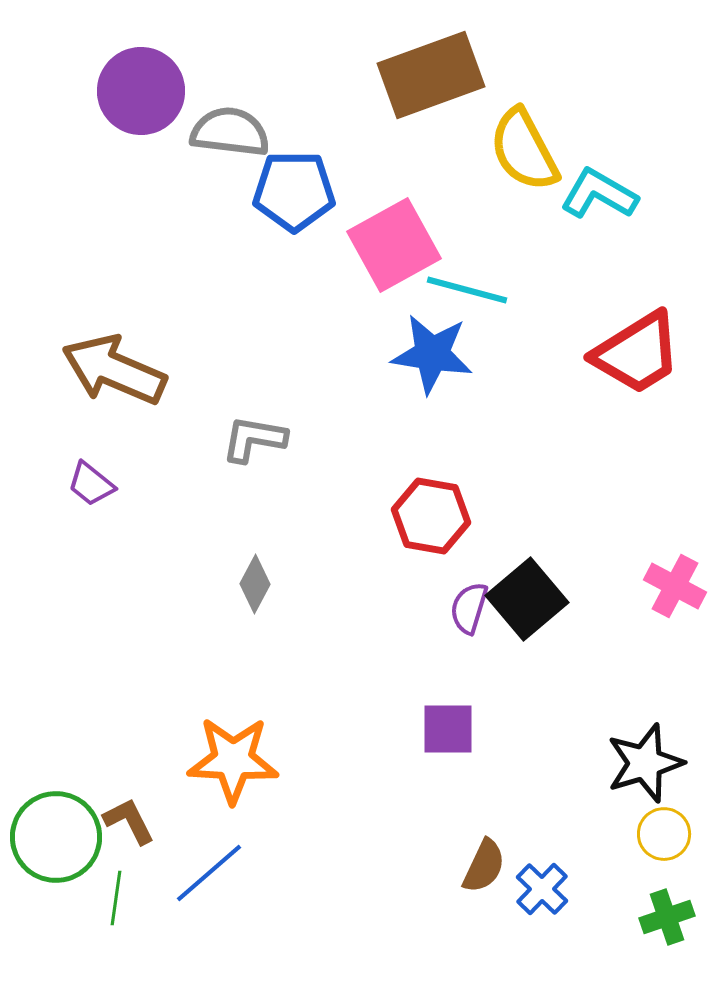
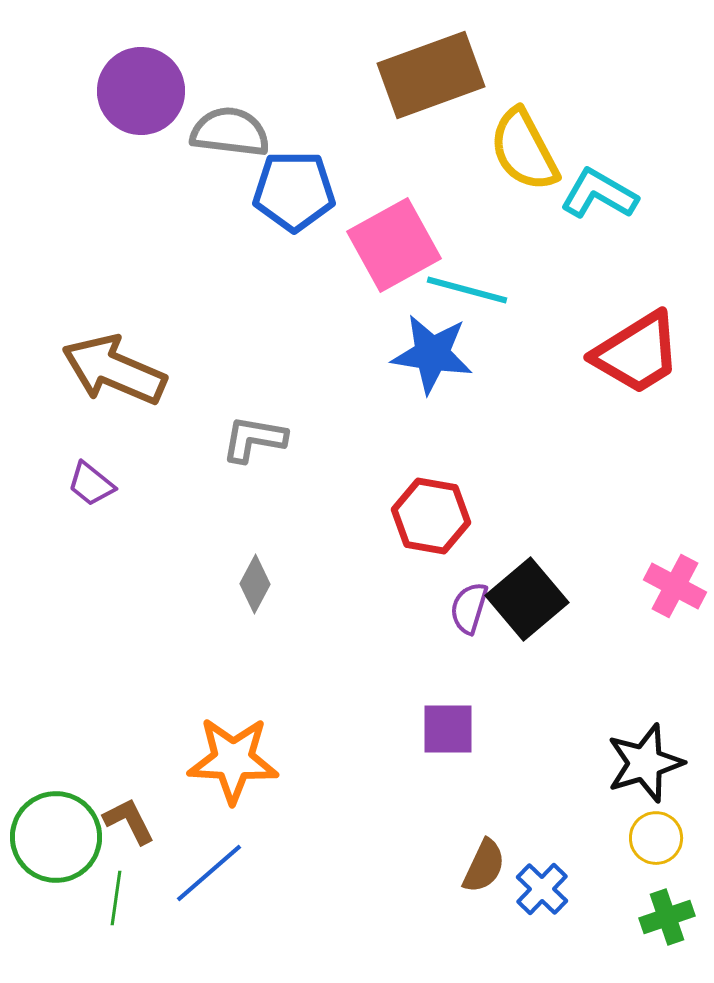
yellow circle: moved 8 px left, 4 px down
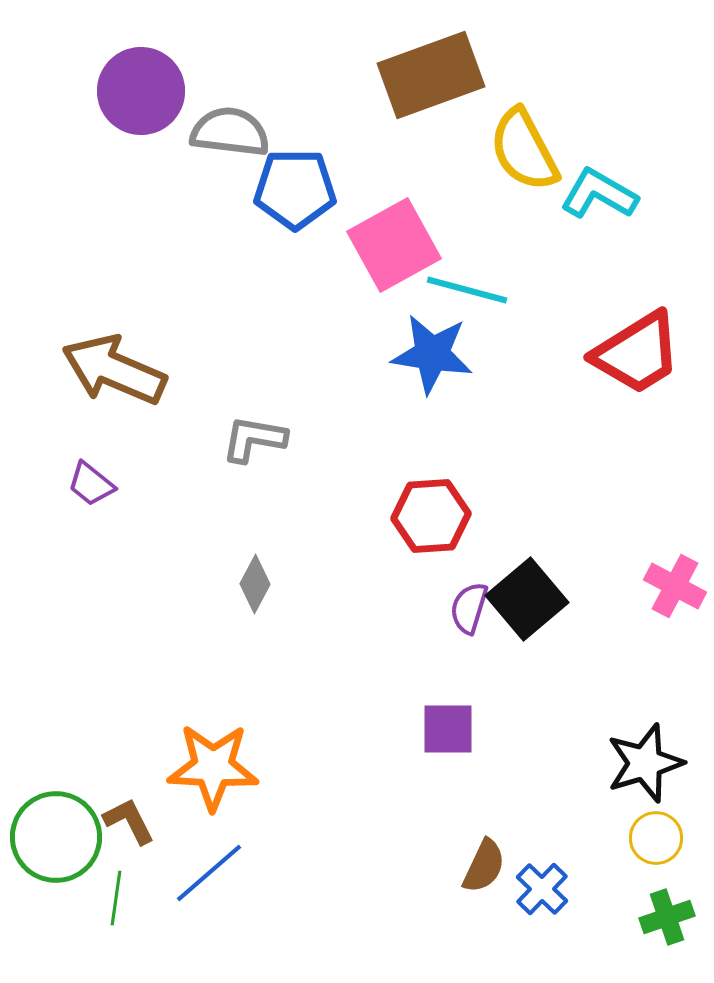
blue pentagon: moved 1 px right, 2 px up
red hexagon: rotated 14 degrees counterclockwise
orange star: moved 20 px left, 7 px down
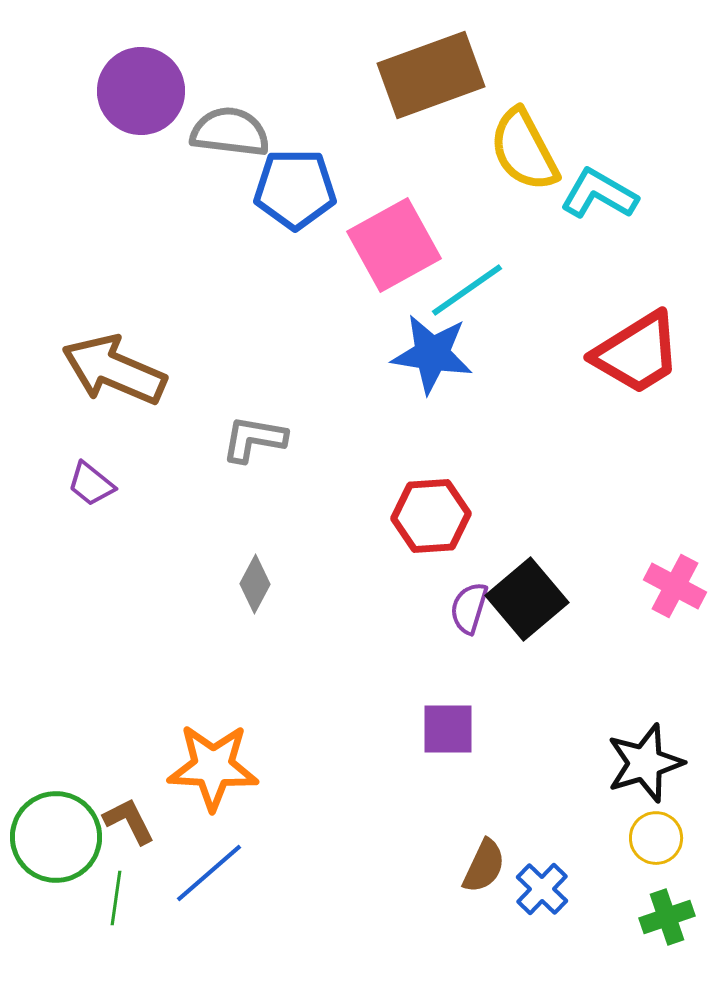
cyan line: rotated 50 degrees counterclockwise
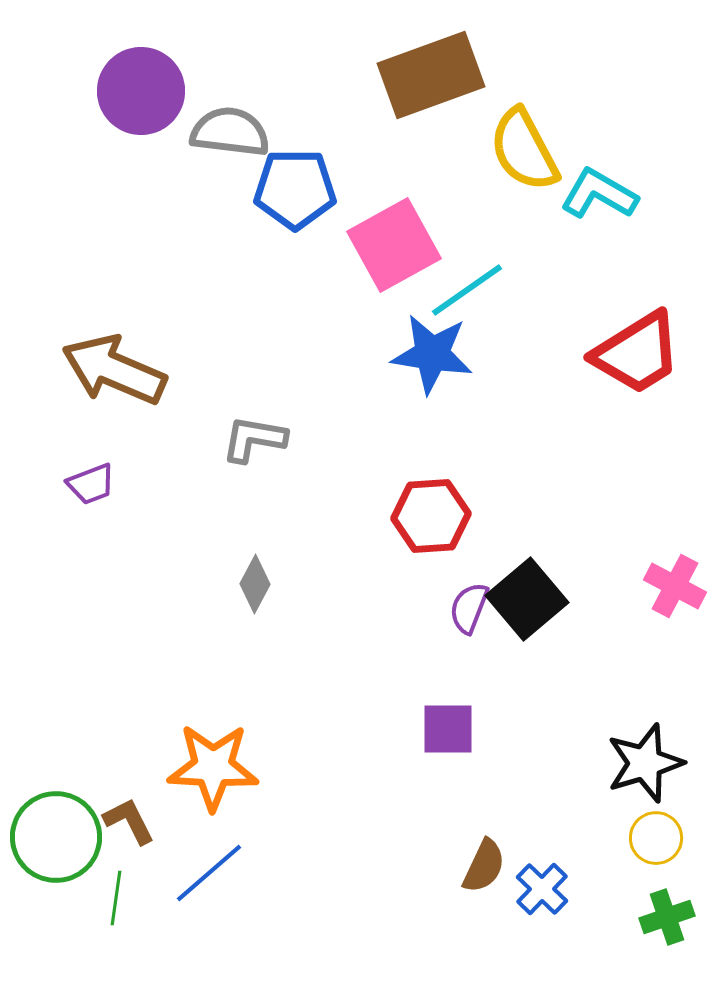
purple trapezoid: rotated 60 degrees counterclockwise
purple semicircle: rotated 4 degrees clockwise
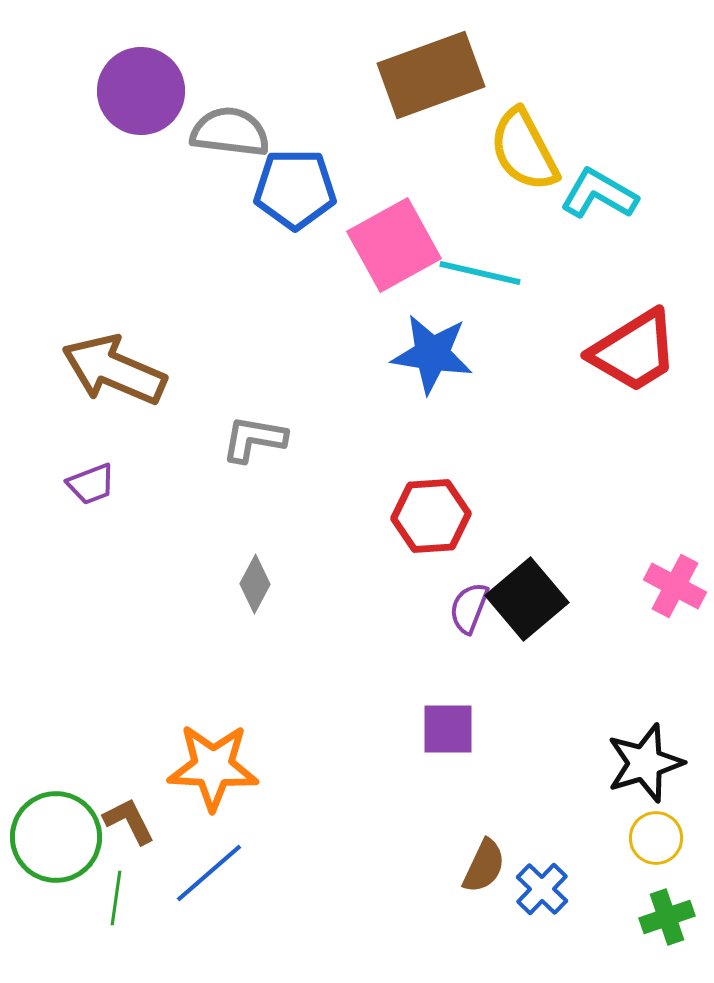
cyan line: moved 13 px right, 17 px up; rotated 48 degrees clockwise
red trapezoid: moved 3 px left, 2 px up
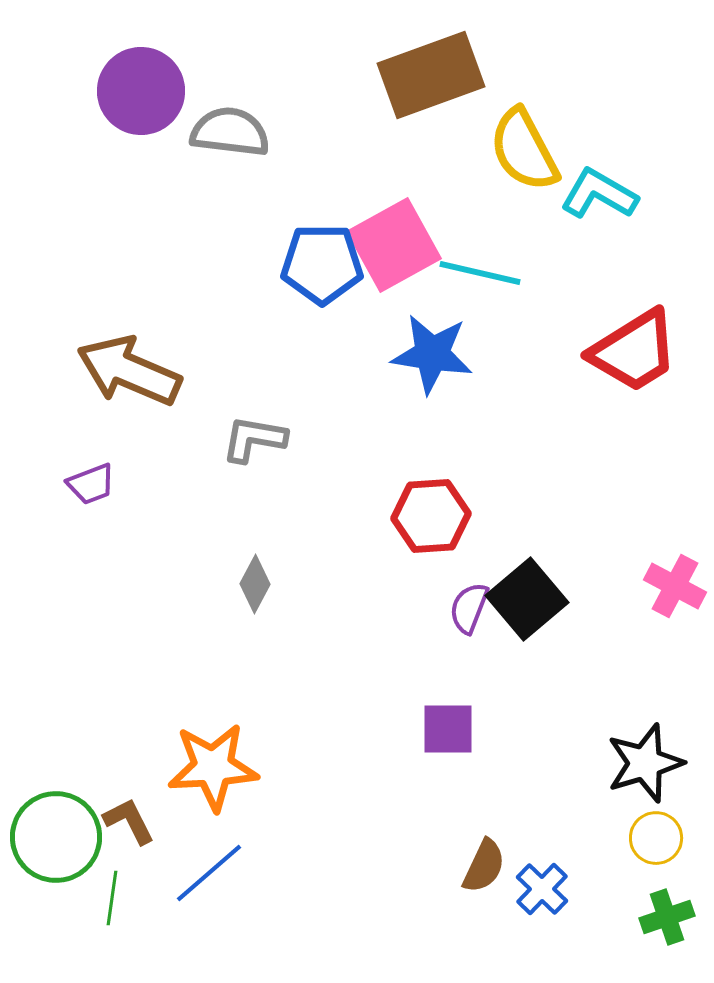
blue pentagon: moved 27 px right, 75 px down
brown arrow: moved 15 px right, 1 px down
orange star: rotated 6 degrees counterclockwise
green line: moved 4 px left
